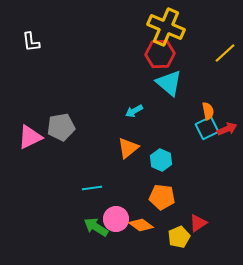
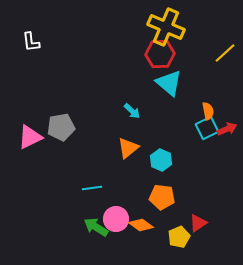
cyan arrow: moved 2 px left; rotated 108 degrees counterclockwise
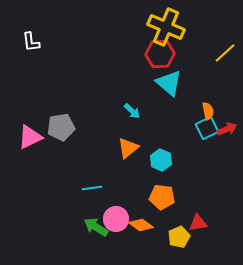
red triangle: rotated 24 degrees clockwise
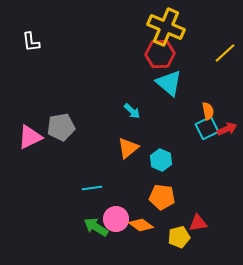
yellow pentagon: rotated 10 degrees clockwise
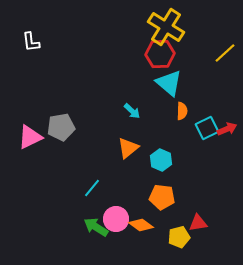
yellow cross: rotated 9 degrees clockwise
orange semicircle: moved 26 px left; rotated 12 degrees clockwise
cyan line: rotated 42 degrees counterclockwise
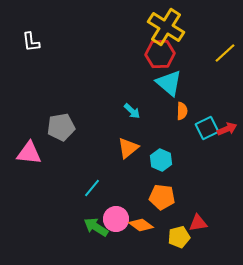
pink triangle: moved 1 px left, 16 px down; rotated 32 degrees clockwise
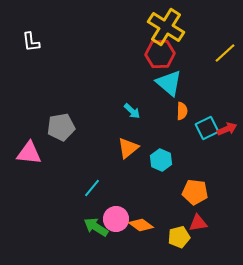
orange pentagon: moved 33 px right, 5 px up
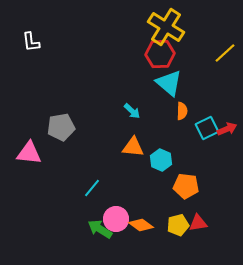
orange triangle: moved 5 px right, 1 px up; rotated 45 degrees clockwise
orange pentagon: moved 9 px left, 6 px up
green arrow: moved 4 px right, 2 px down
yellow pentagon: moved 1 px left, 12 px up
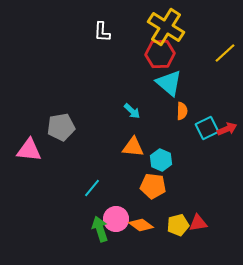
white L-shape: moved 71 px right, 10 px up; rotated 10 degrees clockwise
pink triangle: moved 3 px up
orange pentagon: moved 33 px left
green arrow: rotated 40 degrees clockwise
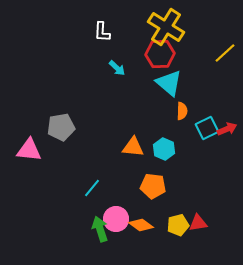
cyan arrow: moved 15 px left, 43 px up
cyan hexagon: moved 3 px right, 11 px up
